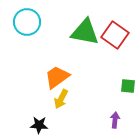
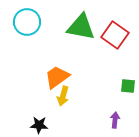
green triangle: moved 4 px left, 5 px up
yellow arrow: moved 2 px right, 3 px up; rotated 12 degrees counterclockwise
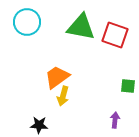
red square: rotated 16 degrees counterclockwise
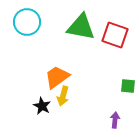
black star: moved 3 px right, 19 px up; rotated 24 degrees clockwise
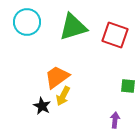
green triangle: moved 8 px left; rotated 28 degrees counterclockwise
yellow arrow: rotated 12 degrees clockwise
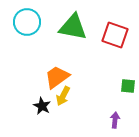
green triangle: rotated 28 degrees clockwise
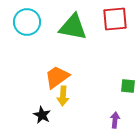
red square: moved 16 px up; rotated 24 degrees counterclockwise
yellow arrow: rotated 24 degrees counterclockwise
black star: moved 9 px down
